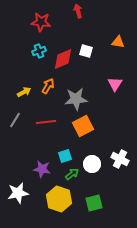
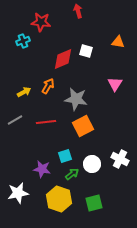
cyan cross: moved 16 px left, 10 px up
gray star: rotated 15 degrees clockwise
gray line: rotated 28 degrees clockwise
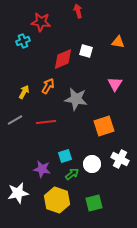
yellow arrow: rotated 32 degrees counterclockwise
orange square: moved 21 px right; rotated 10 degrees clockwise
yellow hexagon: moved 2 px left, 1 px down
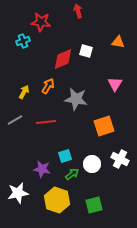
green square: moved 2 px down
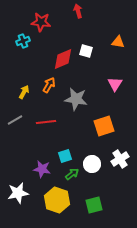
orange arrow: moved 1 px right, 1 px up
white cross: rotated 30 degrees clockwise
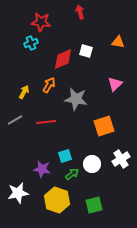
red arrow: moved 2 px right, 1 px down
cyan cross: moved 8 px right, 2 px down
pink triangle: rotated 14 degrees clockwise
white cross: moved 1 px right
